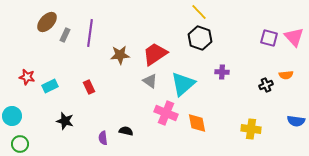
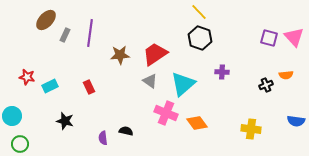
brown ellipse: moved 1 px left, 2 px up
orange diamond: rotated 25 degrees counterclockwise
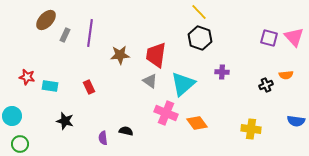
red trapezoid: moved 1 px right, 1 px down; rotated 48 degrees counterclockwise
cyan rectangle: rotated 35 degrees clockwise
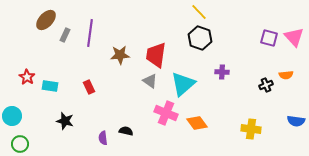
red star: rotated 21 degrees clockwise
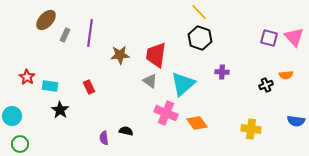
black star: moved 5 px left, 11 px up; rotated 18 degrees clockwise
purple semicircle: moved 1 px right
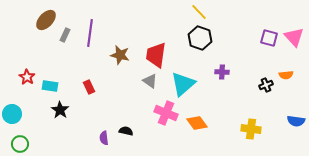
brown star: rotated 18 degrees clockwise
cyan circle: moved 2 px up
